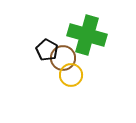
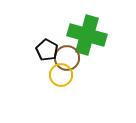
brown circle: moved 4 px right
yellow circle: moved 10 px left
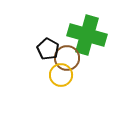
black pentagon: moved 1 px right, 1 px up
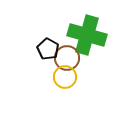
yellow circle: moved 4 px right, 2 px down
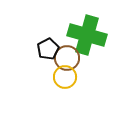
black pentagon: rotated 15 degrees clockwise
